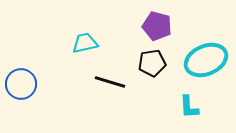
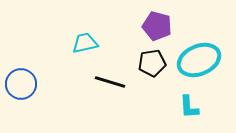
cyan ellipse: moved 7 px left
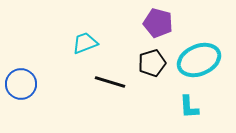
purple pentagon: moved 1 px right, 3 px up
cyan trapezoid: rotated 8 degrees counterclockwise
black pentagon: rotated 8 degrees counterclockwise
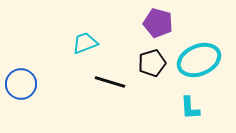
cyan L-shape: moved 1 px right, 1 px down
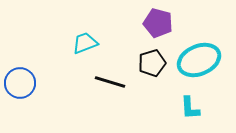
blue circle: moved 1 px left, 1 px up
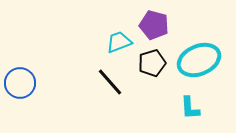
purple pentagon: moved 4 px left, 2 px down
cyan trapezoid: moved 34 px right, 1 px up
black line: rotated 32 degrees clockwise
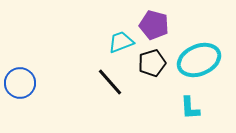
cyan trapezoid: moved 2 px right
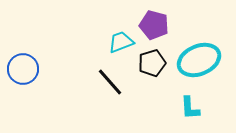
blue circle: moved 3 px right, 14 px up
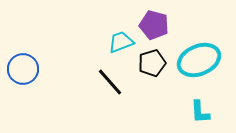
cyan L-shape: moved 10 px right, 4 px down
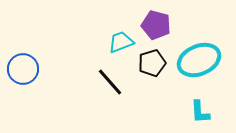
purple pentagon: moved 2 px right
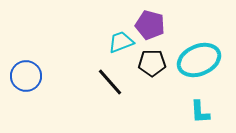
purple pentagon: moved 6 px left
black pentagon: rotated 16 degrees clockwise
blue circle: moved 3 px right, 7 px down
